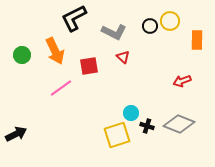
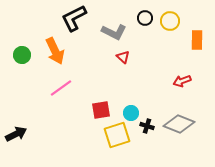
black circle: moved 5 px left, 8 px up
red square: moved 12 px right, 44 px down
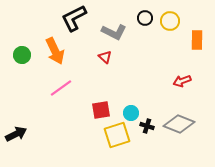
red triangle: moved 18 px left
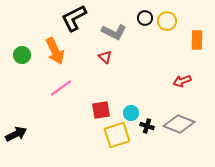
yellow circle: moved 3 px left
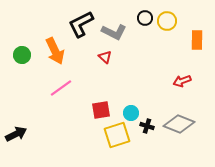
black L-shape: moved 7 px right, 6 px down
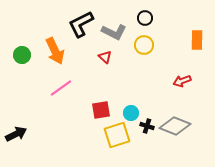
yellow circle: moved 23 px left, 24 px down
gray diamond: moved 4 px left, 2 px down
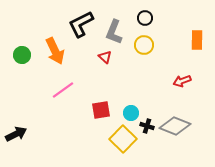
gray L-shape: rotated 85 degrees clockwise
pink line: moved 2 px right, 2 px down
yellow square: moved 6 px right, 4 px down; rotated 28 degrees counterclockwise
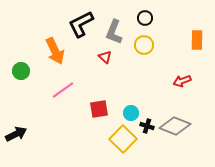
green circle: moved 1 px left, 16 px down
red square: moved 2 px left, 1 px up
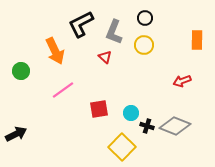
yellow square: moved 1 px left, 8 px down
